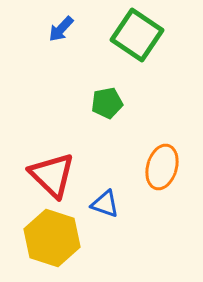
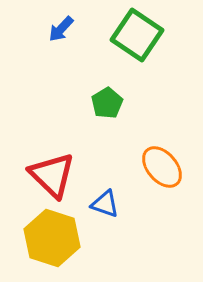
green pentagon: rotated 20 degrees counterclockwise
orange ellipse: rotated 57 degrees counterclockwise
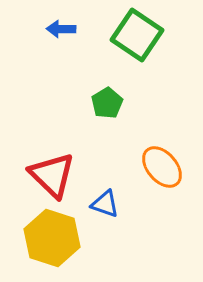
blue arrow: rotated 48 degrees clockwise
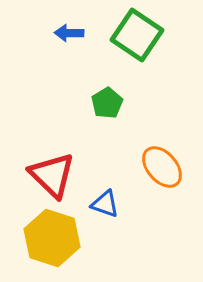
blue arrow: moved 8 px right, 4 px down
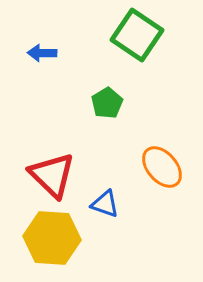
blue arrow: moved 27 px left, 20 px down
yellow hexagon: rotated 14 degrees counterclockwise
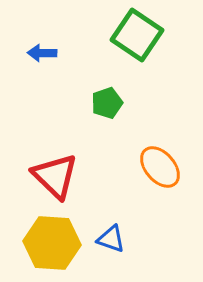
green pentagon: rotated 12 degrees clockwise
orange ellipse: moved 2 px left
red triangle: moved 3 px right, 1 px down
blue triangle: moved 6 px right, 35 px down
yellow hexagon: moved 5 px down
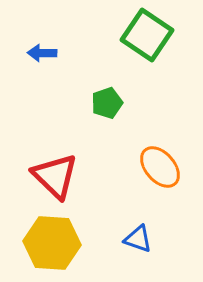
green square: moved 10 px right
blue triangle: moved 27 px right
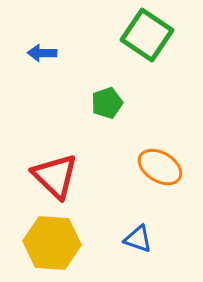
orange ellipse: rotated 18 degrees counterclockwise
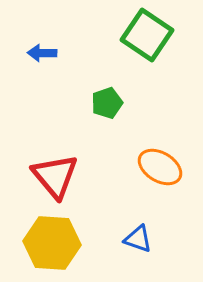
red triangle: rotated 6 degrees clockwise
